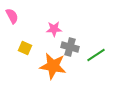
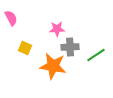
pink semicircle: moved 1 px left, 2 px down
pink star: moved 3 px right
gray cross: rotated 18 degrees counterclockwise
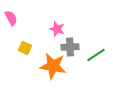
pink star: rotated 21 degrees clockwise
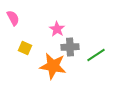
pink semicircle: moved 2 px right
pink star: rotated 14 degrees clockwise
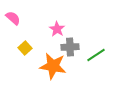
pink semicircle: rotated 21 degrees counterclockwise
yellow square: rotated 24 degrees clockwise
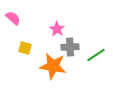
yellow square: rotated 32 degrees counterclockwise
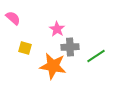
green line: moved 1 px down
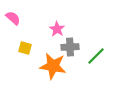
green line: rotated 12 degrees counterclockwise
